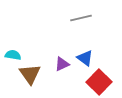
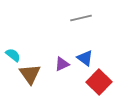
cyan semicircle: rotated 28 degrees clockwise
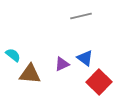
gray line: moved 2 px up
brown triangle: rotated 50 degrees counterclockwise
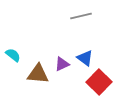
brown triangle: moved 8 px right
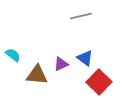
purple triangle: moved 1 px left
brown triangle: moved 1 px left, 1 px down
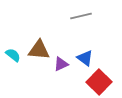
brown triangle: moved 2 px right, 25 px up
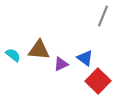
gray line: moved 22 px right; rotated 55 degrees counterclockwise
red square: moved 1 px left, 1 px up
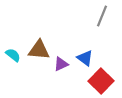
gray line: moved 1 px left
red square: moved 3 px right
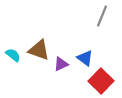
brown triangle: rotated 15 degrees clockwise
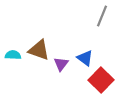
cyan semicircle: rotated 35 degrees counterclockwise
purple triangle: rotated 28 degrees counterclockwise
red square: moved 1 px up
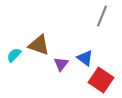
brown triangle: moved 5 px up
cyan semicircle: moved 1 px right; rotated 49 degrees counterclockwise
red square: rotated 10 degrees counterclockwise
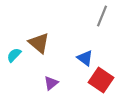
brown triangle: moved 2 px up; rotated 20 degrees clockwise
purple triangle: moved 10 px left, 19 px down; rotated 14 degrees clockwise
